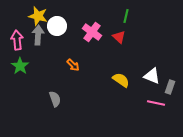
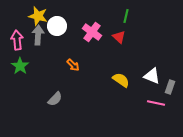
gray semicircle: rotated 63 degrees clockwise
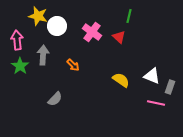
green line: moved 3 px right
gray arrow: moved 5 px right, 20 px down
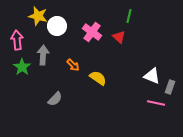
green star: moved 2 px right, 1 px down
yellow semicircle: moved 23 px left, 2 px up
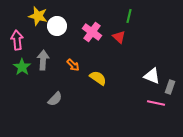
gray arrow: moved 5 px down
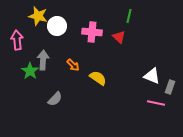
pink cross: rotated 30 degrees counterclockwise
green star: moved 8 px right, 4 px down
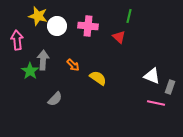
pink cross: moved 4 px left, 6 px up
